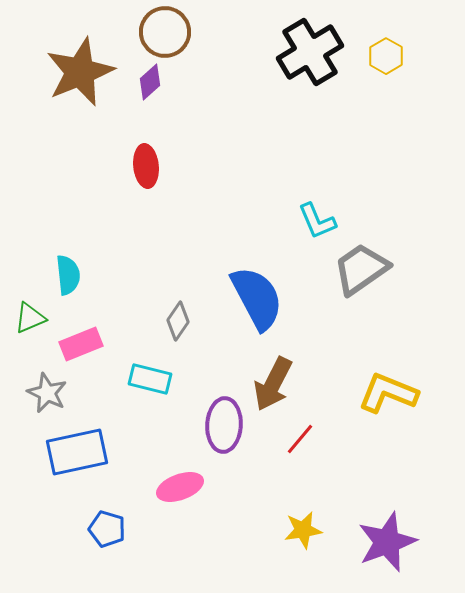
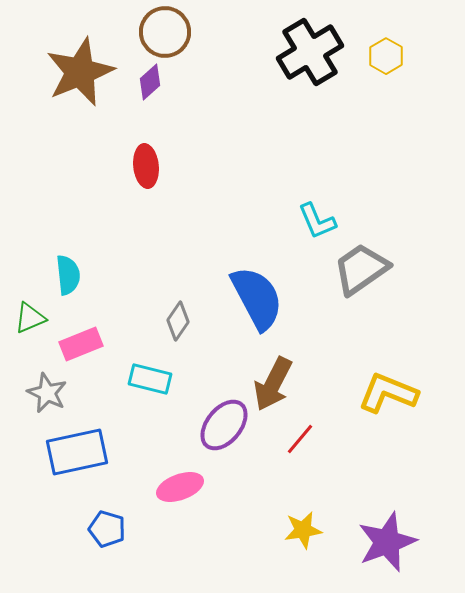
purple ellipse: rotated 36 degrees clockwise
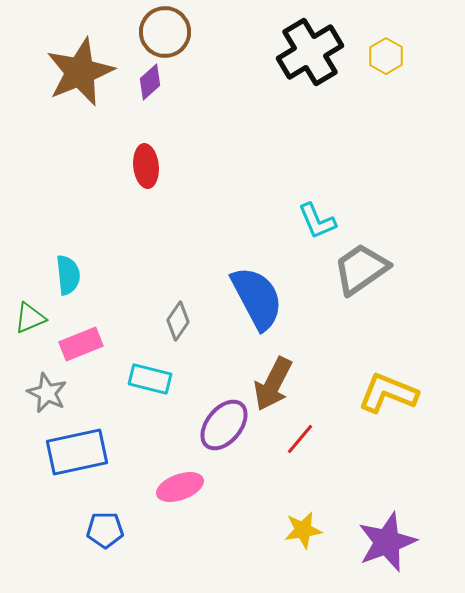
blue pentagon: moved 2 px left, 1 px down; rotated 18 degrees counterclockwise
